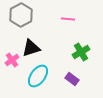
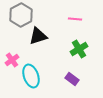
pink line: moved 7 px right
black triangle: moved 7 px right, 12 px up
green cross: moved 2 px left, 3 px up
cyan ellipse: moved 7 px left; rotated 55 degrees counterclockwise
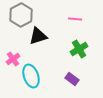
pink cross: moved 1 px right, 1 px up
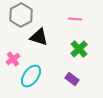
black triangle: moved 1 px right, 1 px down; rotated 36 degrees clockwise
green cross: rotated 12 degrees counterclockwise
cyan ellipse: rotated 55 degrees clockwise
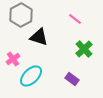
pink line: rotated 32 degrees clockwise
green cross: moved 5 px right
cyan ellipse: rotated 10 degrees clockwise
